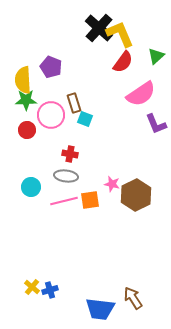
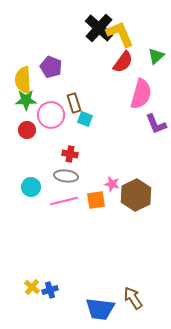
pink semicircle: rotated 40 degrees counterclockwise
orange square: moved 6 px right
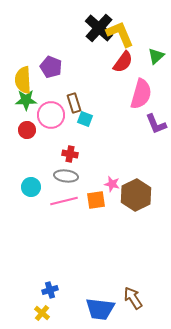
yellow cross: moved 10 px right, 26 px down
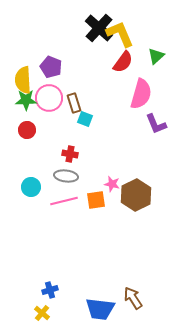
pink circle: moved 2 px left, 17 px up
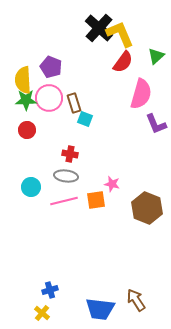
brown hexagon: moved 11 px right, 13 px down; rotated 12 degrees counterclockwise
brown arrow: moved 3 px right, 2 px down
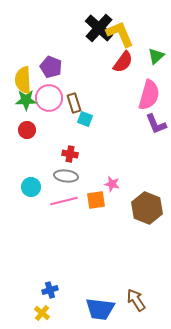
pink semicircle: moved 8 px right, 1 px down
